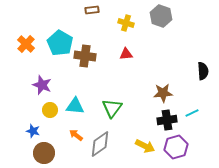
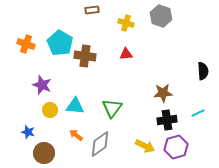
orange cross: rotated 24 degrees counterclockwise
cyan line: moved 6 px right
blue star: moved 5 px left, 1 px down
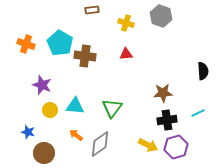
yellow arrow: moved 3 px right, 1 px up
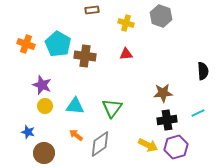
cyan pentagon: moved 2 px left, 1 px down
yellow circle: moved 5 px left, 4 px up
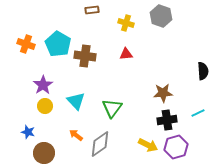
purple star: moved 1 px right; rotated 18 degrees clockwise
cyan triangle: moved 1 px right, 5 px up; rotated 42 degrees clockwise
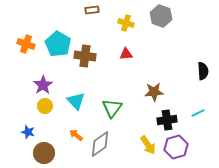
brown star: moved 9 px left, 1 px up
yellow arrow: rotated 30 degrees clockwise
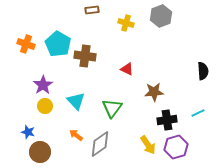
gray hexagon: rotated 20 degrees clockwise
red triangle: moved 1 px right, 15 px down; rotated 32 degrees clockwise
brown circle: moved 4 px left, 1 px up
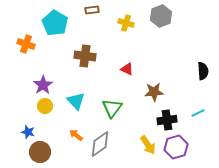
cyan pentagon: moved 3 px left, 21 px up
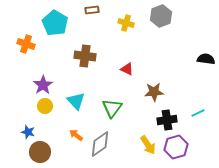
black semicircle: moved 3 px right, 12 px up; rotated 78 degrees counterclockwise
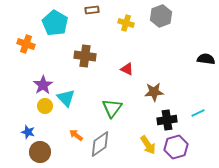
cyan triangle: moved 10 px left, 3 px up
